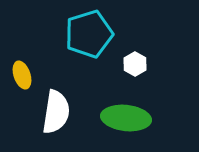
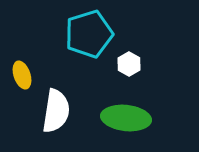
white hexagon: moved 6 px left
white semicircle: moved 1 px up
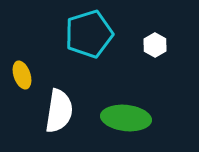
white hexagon: moved 26 px right, 19 px up
white semicircle: moved 3 px right
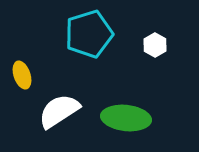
white semicircle: rotated 132 degrees counterclockwise
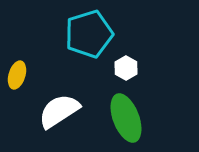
white hexagon: moved 29 px left, 23 px down
yellow ellipse: moved 5 px left; rotated 36 degrees clockwise
green ellipse: rotated 63 degrees clockwise
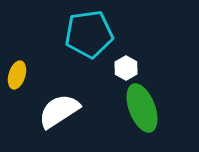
cyan pentagon: rotated 9 degrees clockwise
green ellipse: moved 16 px right, 10 px up
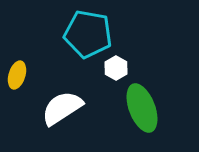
cyan pentagon: moved 1 px left; rotated 18 degrees clockwise
white hexagon: moved 10 px left
white semicircle: moved 3 px right, 3 px up
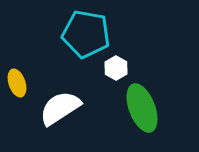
cyan pentagon: moved 2 px left
yellow ellipse: moved 8 px down; rotated 36 degrees counterclockwise
white semicircle: moved 2 px left
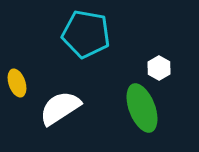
white hexagon: moved 43 px right
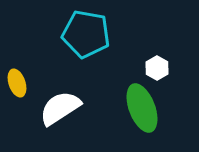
white hexagon: moved 2 px left
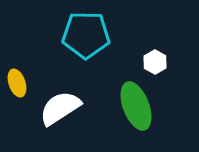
cyan pentagon: moved 1 px down; rotated 9 degrees counterclockwise
white hexagon: moved 2 px left, 6 px up
green ellipse: moved 6 px left, 2 px up
